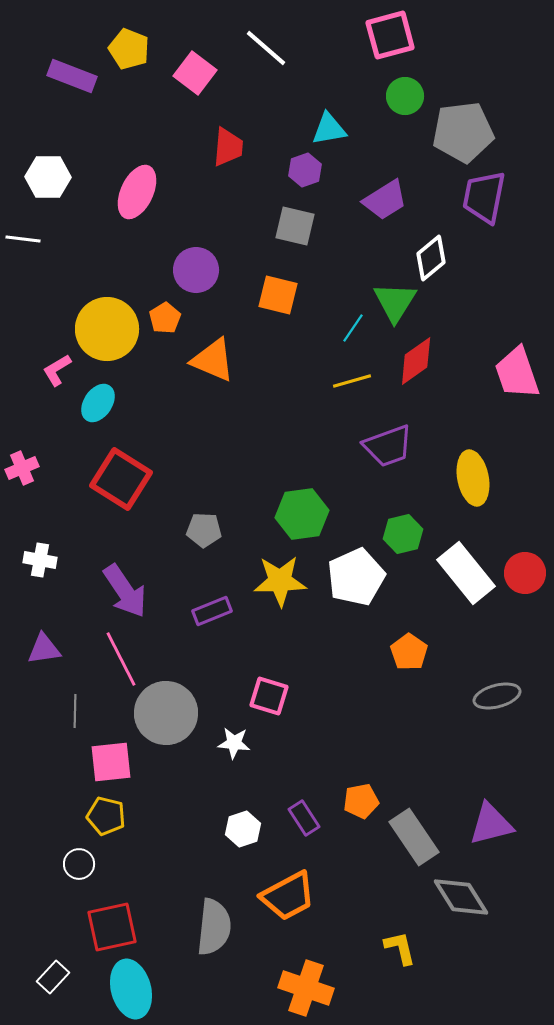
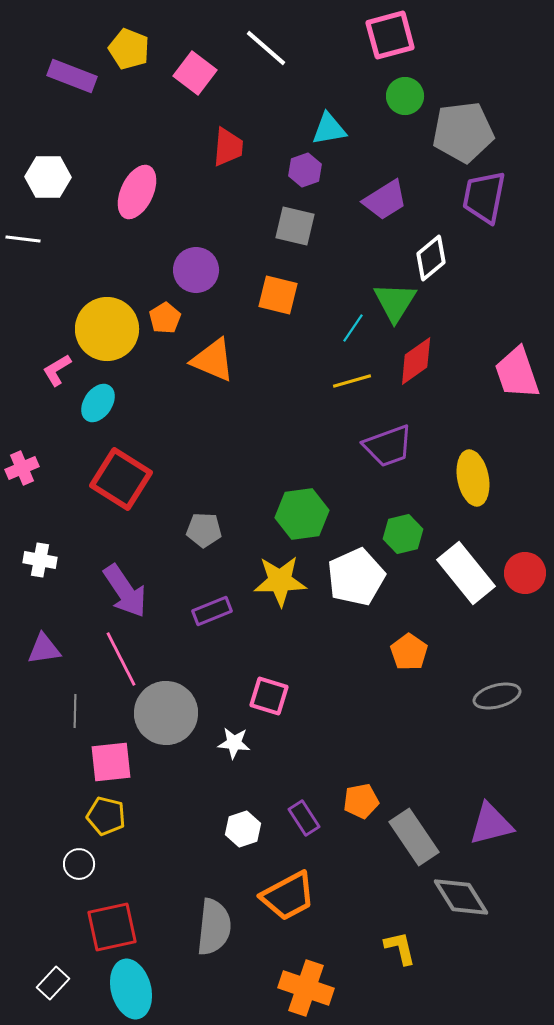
white rectangle at (53, 977): moved 6 px down
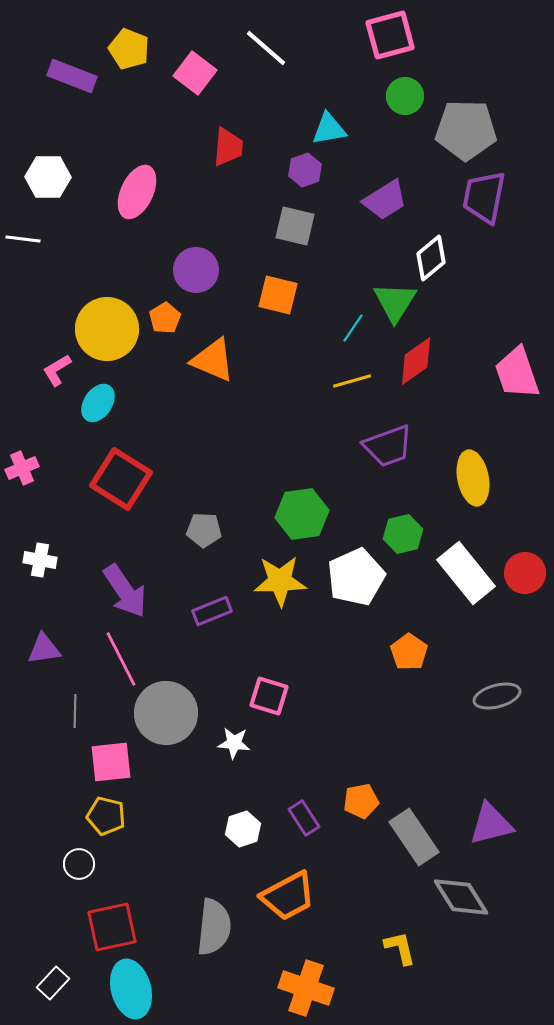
gray pentagon at (463, 132): moved 3 px right, 2 px up; rotated 8 degrees clockwise
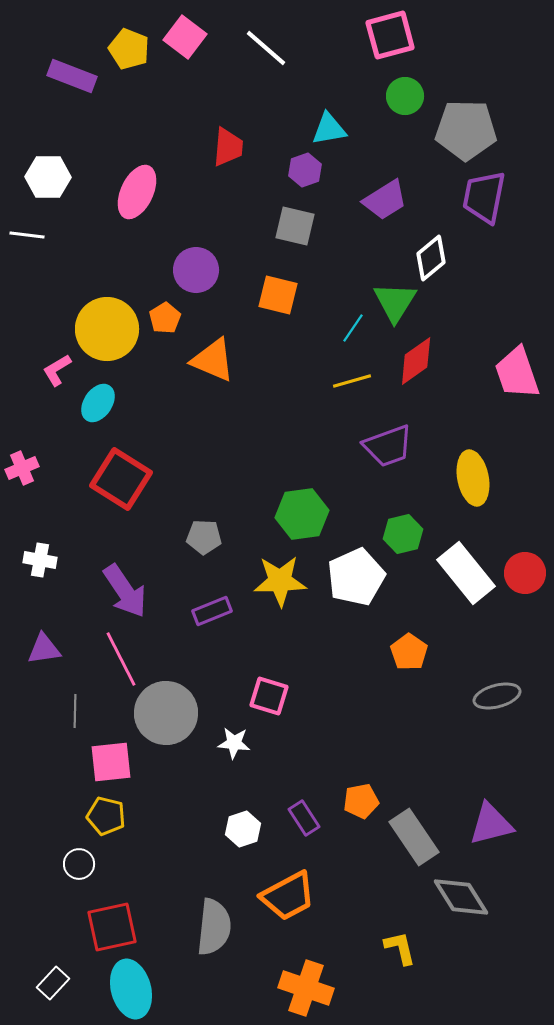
pink square at (195, 73): moved 10 px left, 36 px up
white line at (23, 239): moved 4 px right, 4 px up
gray pentagon at (204, 530): moved 7 px down
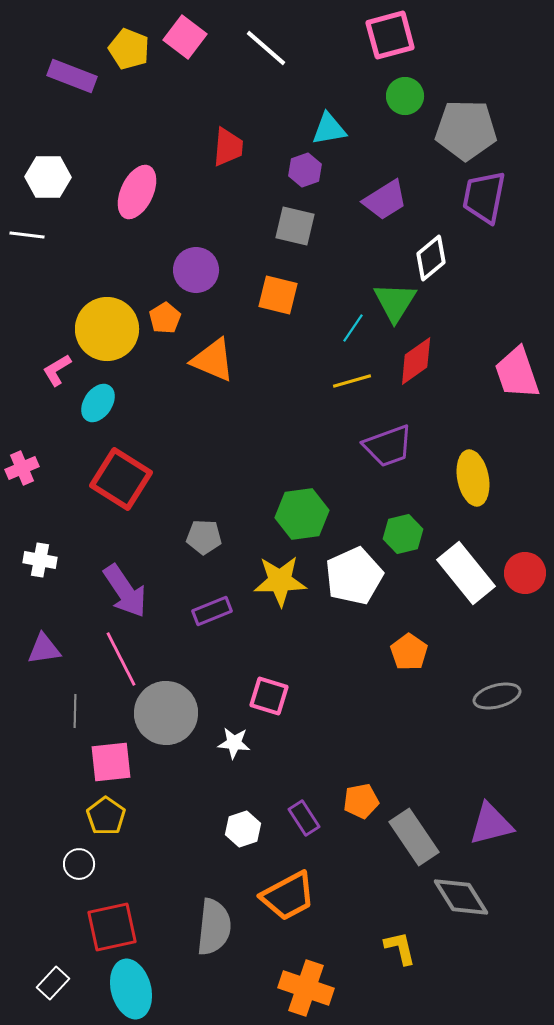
white pentagon at (356, 577): moved 2 px left, 1 px up
yellow pentagon at (106, 816): rotated 21 degrees clockwise
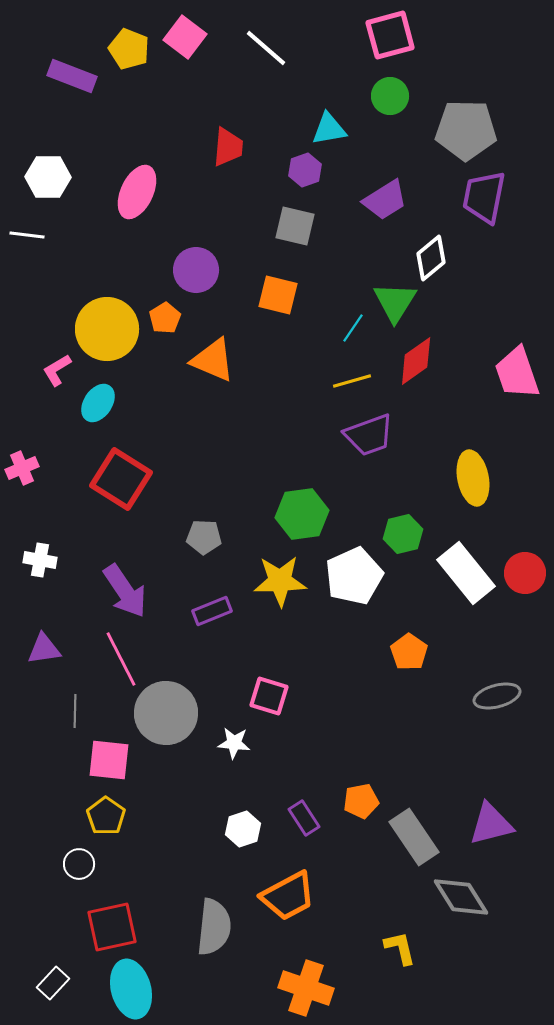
green circle at (405, 96): moved 15 px left
purple trapezoid at (388, 446): moved 19 px left, 11 px up
pink square at (111, 762): moved 2 px left, 2 px up; rotated 12 degrees clockwise
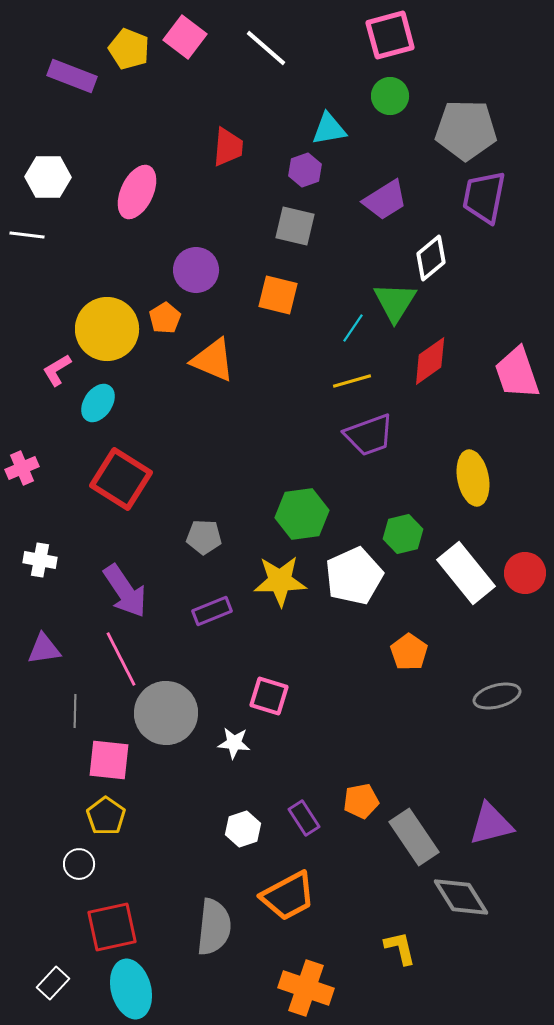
red diamond at (416, 361): moved 14 px right
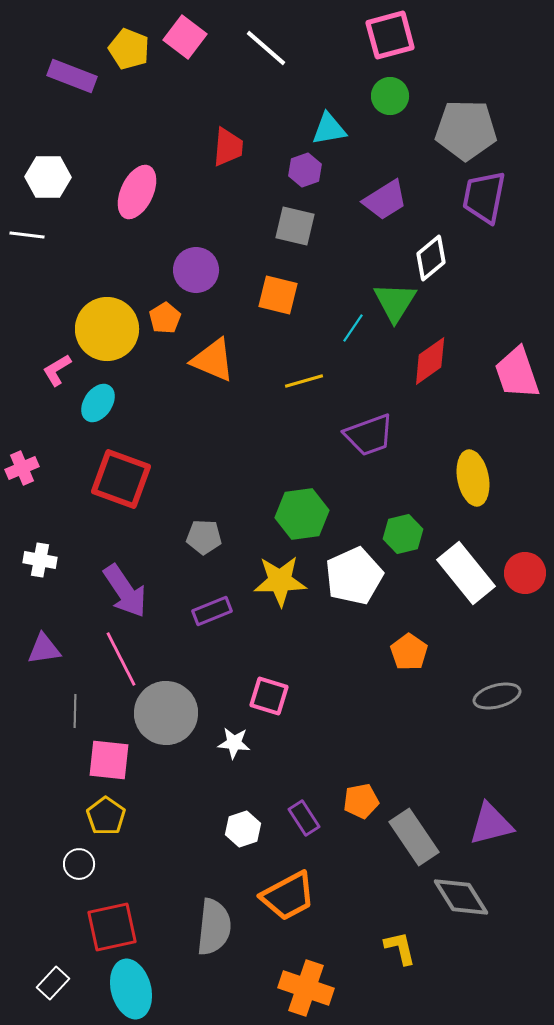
yellow line at (352, 381): moved 48 px left
red square at (121, 479): rotated 12 degrees counterclockwise
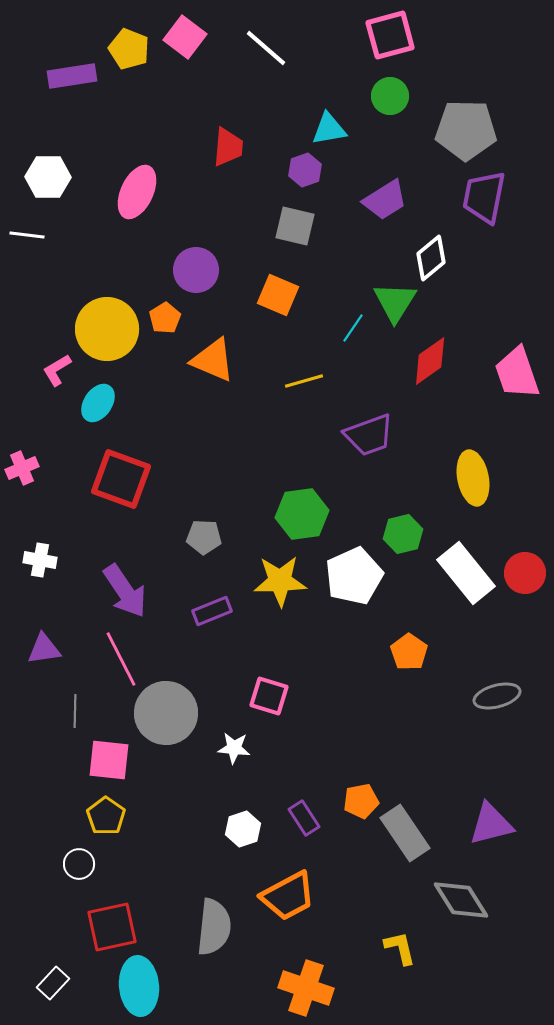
purple rectangle at (72, 76): rotated 30 degrees counterclockwise
orange square at (278, 295): rotated 9 degrees clockwise
white star at (234, 743): moved 5 px down
gray rectangle at (414, 837): moved 9 px left, 4 px up
gray diamond at (461, 897): moved 3 px down
cyan ellipse at (131, 989): moved 8 px right, 3 px up; rotated 10 degrees clockwise
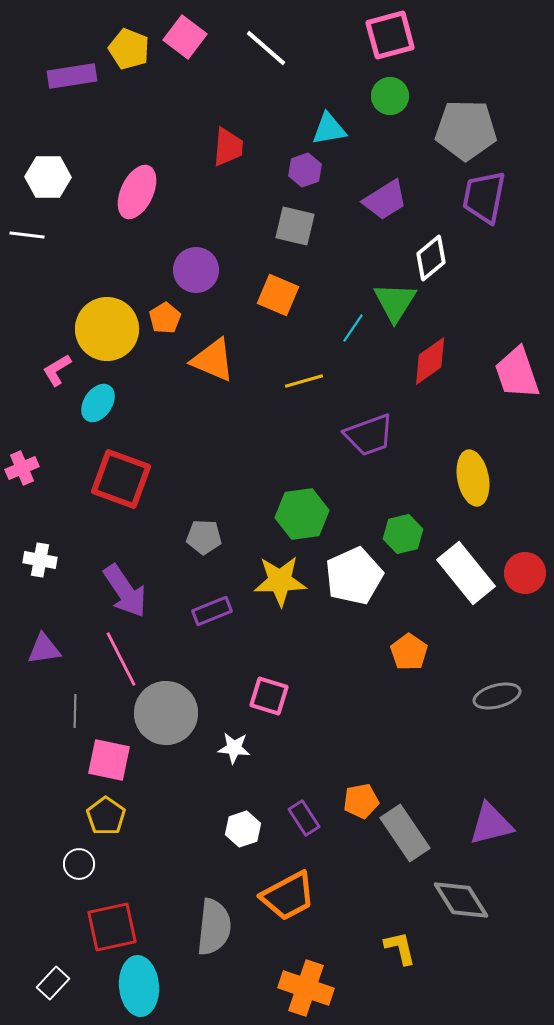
pink square at (109, 760): rotated 6 degrees clockwise
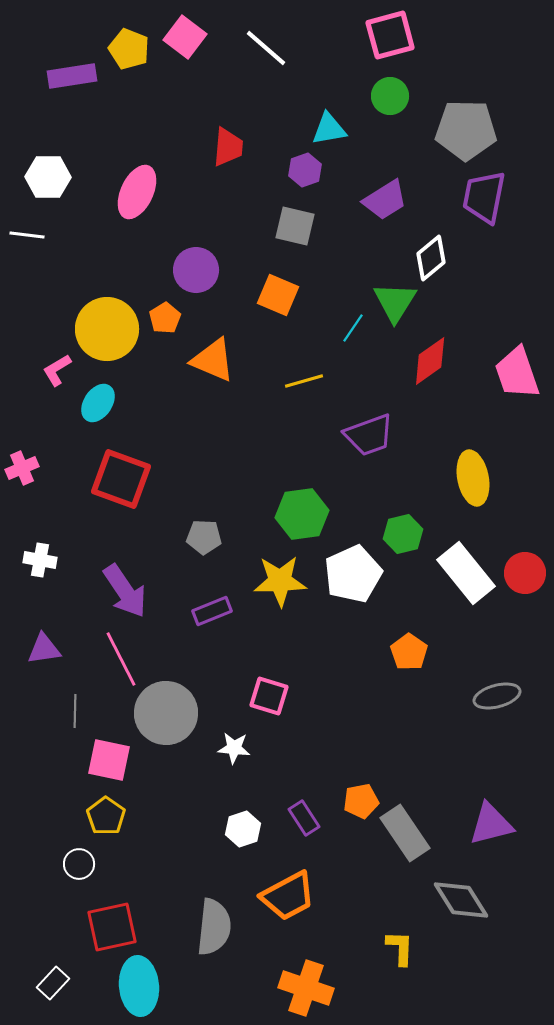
white pentagon at (354, 576): moved 1 px left, 2 px up
yellow L-shape at (400, 948): rotated 15 degrees clockwise
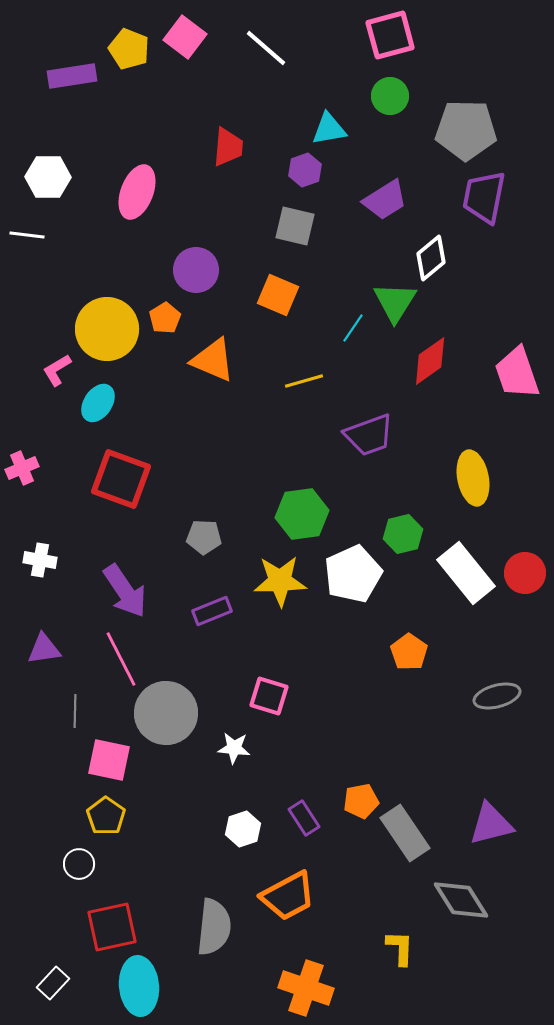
pink ellipse at (137, 192): rotated 4 degrees counterclockwise
